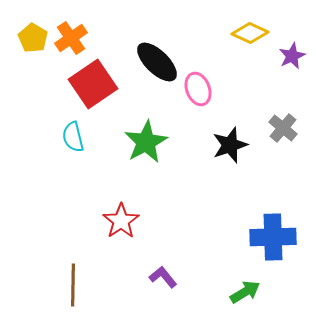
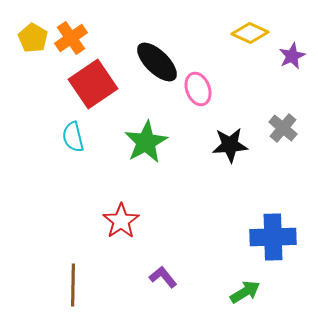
black star: rotated 15 degrees clockwise
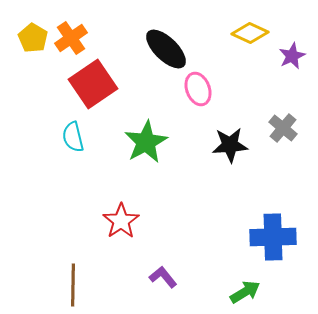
black ellipse: moved 9 px right, 13 px up
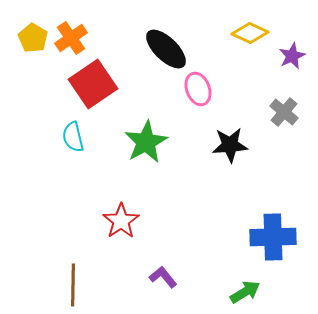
gray cross: moved 1 px right, 16 px up
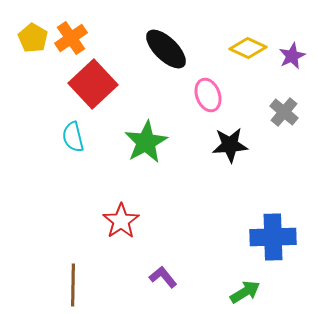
yellow diamond: moved 2 px left, 15 px down
red square: rotated 9 degrees counterclockwise
pink ellipse: moved 10 px right, 6 px down
